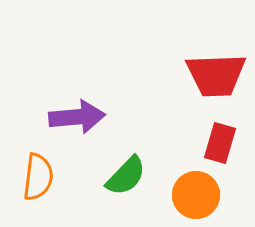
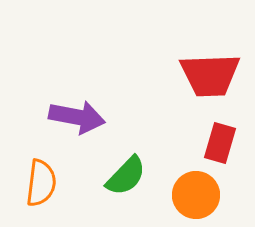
red trapezoid: moved 6 px left
purple arrow: rotated 16 degrees clockwise
orange semicircle: moved 3 px right, 6 px down
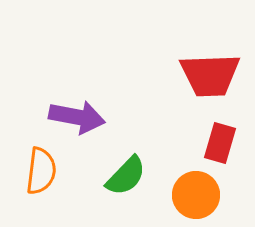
orange semicircle: moved 12 px up
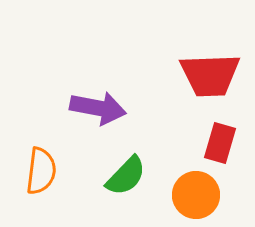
purple arrow: moved 21 px right, 9 px up
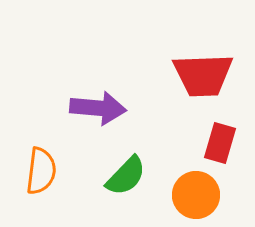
red trapezoid: moved 7 px left
purple arrow: rotated 6 degrees counterclockwise
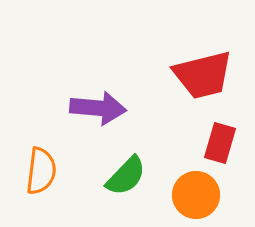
red trapezoid: rotated 12 degrees counterclockwise
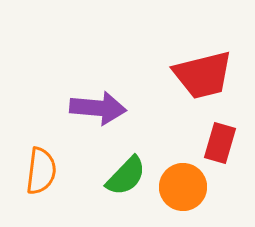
orange circle: moved 13 px left, 8 px up
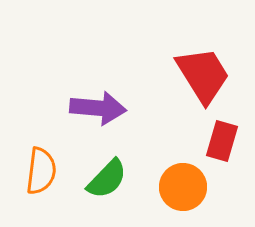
red trapezoid: rotated 108 degrees counterclockwise
red rectangle: moved 2 px right, 2 px up
green semicircle: moved 19 px left, 3 px down
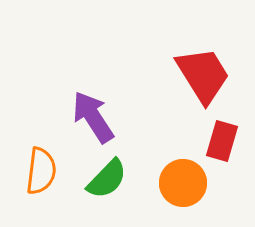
purple arrow: moved 5 px left, 9 px down; rotated 128 degrees counterclockwise
orange circle: moved 4 px up
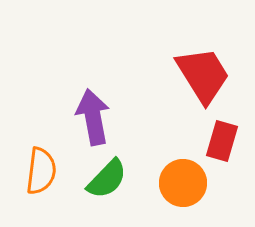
purple arrow: rotated 22 degrees clockwise
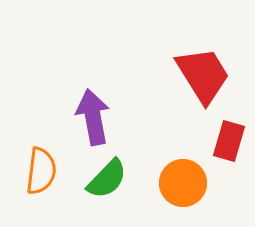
red rectangle: moved 7 px right
